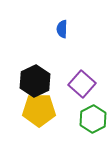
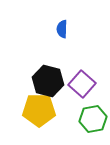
black hexagon: moved 13 px right; rotated 20 degrees counterclockwise
green hexagon: rotated 16 degrees clockwise
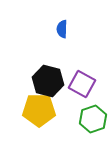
purple square: rotated 12 degrees counterclockwise
green hexagon: rotated 8 degrees counterclockwise
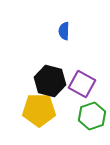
blue semicircle: moved 2 px right, 2 px down
black hexagon: moved 2 px right
green hexagon: moved 1 px left, 3 px up
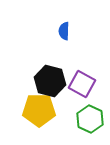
green hexagon: moved 2 px left, 3 px down; rotated 16 degrees counterclockwise
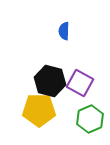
purple square: moved 2 px left, 1 px up
green hexagon: rotated 12 degrees clockwise
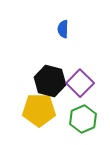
blue semicircle: moved 1 px left, 2 px up
purple square: rotated 16 degrees clockwise
green hexagon: moved 7 px left
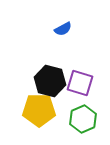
blue semicircle: rotated 120 degrees counterclockwise
purple square: rotated 28 degrees counterclockwise
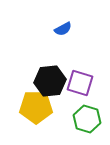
black hexagon: rotated 20 degrees counterclockwise
yellow pentagon: moved 3 px left, 3 px up
green hexagon: moved 4 px right; rotated 20 degrees counterclockwise
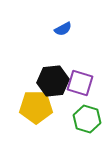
black hexagon: moved 3 px right
